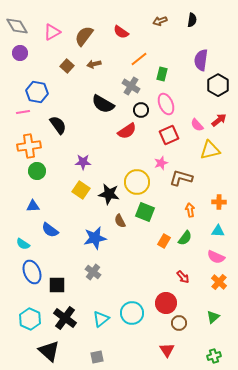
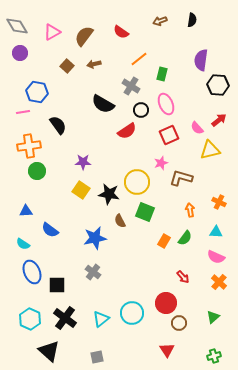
black hexagon at (218, 85): rotated 25 degrees counterclockwise
pink semicircle at (197, 125): moved 3 px down
orange cross at (219, 202): rotated 24 degrees clockwise
blue triangle at (33, 206): moved 7 px left, 5 px down
cyan triangle at (218, 231): moved 2 px left, 1 px down
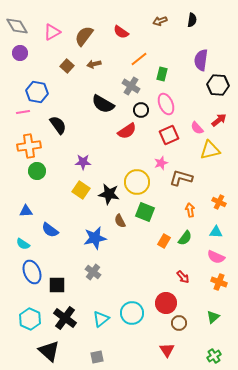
orange cross at (219, 282): rotated 21 degrees counterclockwise
green cross at (214, 356): rotated 16 degrees counterclockwise
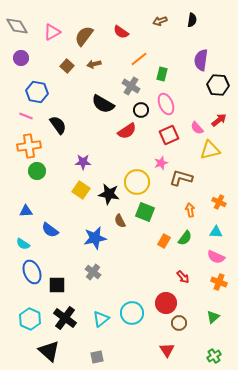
purple circle at (20, 53): moved 1 px right, 5 px down
pink line at (23, 112): moved 3 px right, 4 px down; rotated 32 degrees clockwise
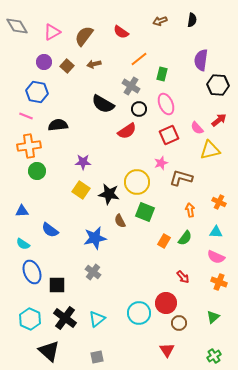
purple circle at (21, 58): moved 23 px right, 4 px down
black circle at (141, 110): moved 2 px left, 1 px up
black semicircle at (58, 125): rotated 60 degrees counterclockwise
blue triangle at (26, 211): moved 4 px left
cyan circle at (132, 313): moved 7 px right
cyan triangle at (101, 319): moved 4 px left
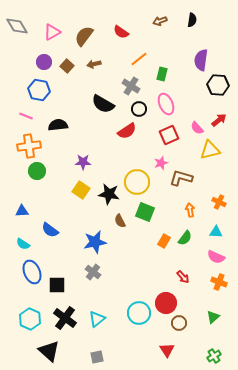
blue hexagon at (37, 92): moved 2 px right, 2 px up
blue star at (95, 238): moved 4 px down
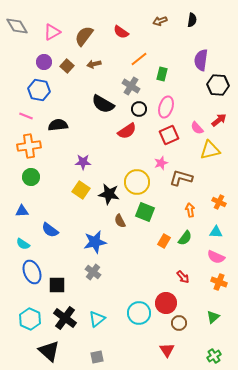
pink ellipse at (166, 104): moved 3 px down; rotated 40 degrees clockwise
green circle at (37, 171): moved 6 px left, 6 px down
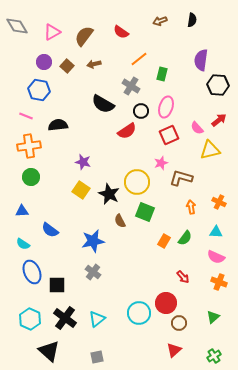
black circle at (139, 109): moved 2 px right, 2 px down
purple star at (83, 162): rotated 14 degrees clockwise
black star at (109, 194): rotated 15 degrees clockwise
orange arrow at (190, 210): moved 1 px right, 3 px up
blue star at (95, 242): moved 2 px left, 1 px up
red triangle at (167, 350): moved 7 px right; rotated 21 degrees clockwise
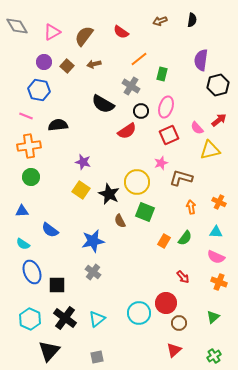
black hexagon at (218, 85): rotated 20 degrees counterclockwise
black triangle at (49, 351): rotated 30 degrees clockwise
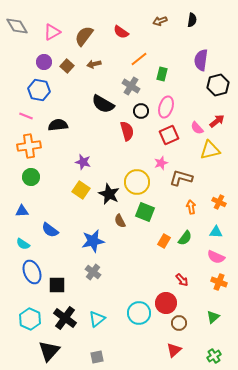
red arrow at (219, 120): moved 2 px left, 1 px down
red semicircle at (127, 131): rotated 72 degrees counterclockwise
red arrow at (183, 277): moved 1 px left, 3 px down
